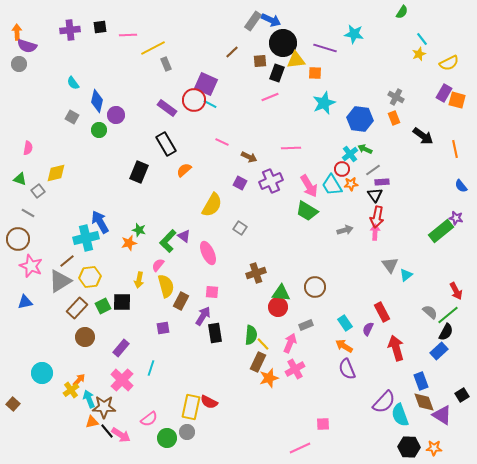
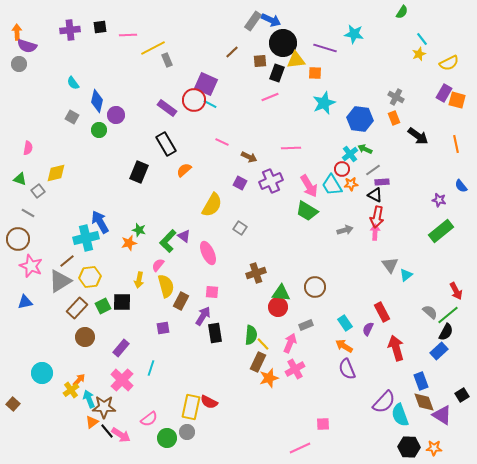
gray rectangle at (166, 64): moved 1 px right, 4 px up
black arrow at (423, 136): moved 5 px left
orange line at (455, 149): moved 1 px right, 5 px up
black triangle at (375, 195): rotated 28 degrees counterclockwise
purple star at (456, 218): moved 17 px left, 18 px up
orange triangle at (92, 422): rotated 24 degrees counterclockwise
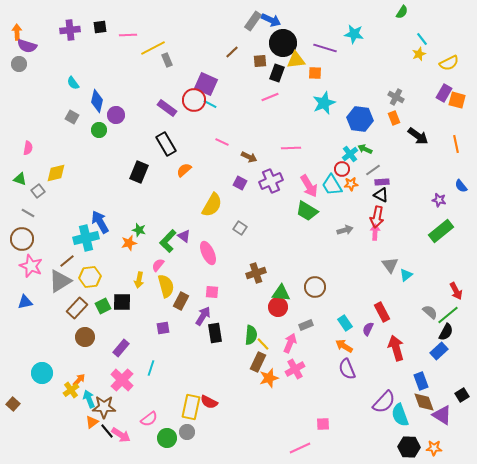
black triangle at (375, 195): moved 6 px right
brown circle at (18, 239): moved 4 px right
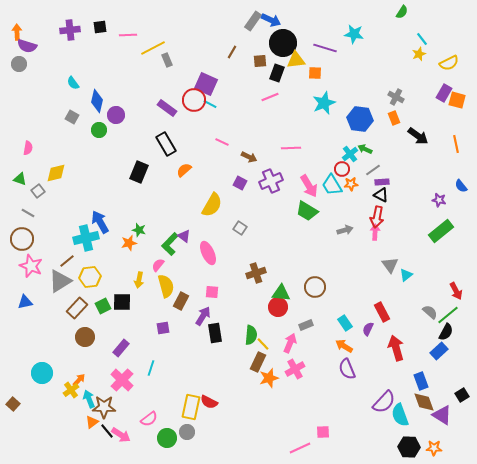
brown line at (232, 52): rotated 16 degrees counterclockwise
green L-shape at (168, 241): moved 2 px right, 3 px down
pink square at (323, 424): moved 8 px down
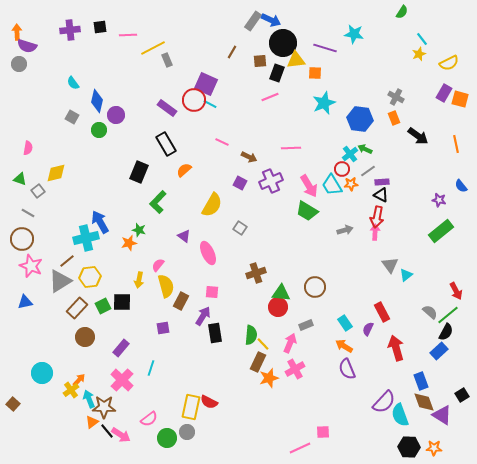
orange square at (457, 100): moved 3 px right, 1 px up
gray line at (373, 170): moved 5 px left, 1 px down
green L-shape at (170, 244): moved 12 px left, 42 px up
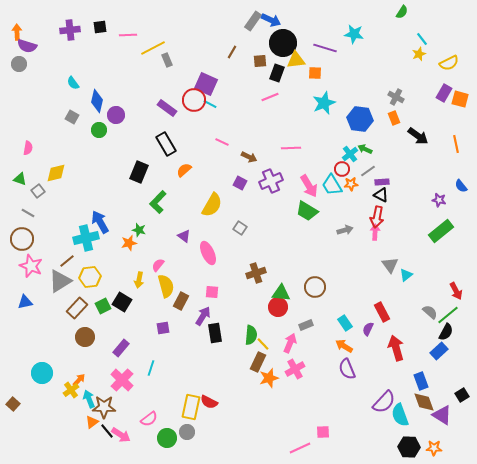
black square at (122, 302): rotated 30 degrees clockwise
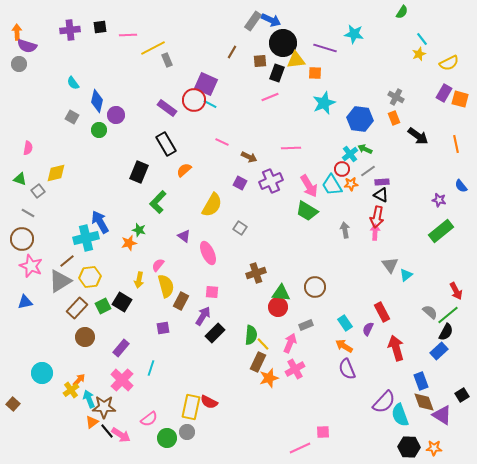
gray arrow at (345, 230): rotated 84 degrees counterclockwise
black rectangle at (215, 333): rotated 54 degrees clockwise
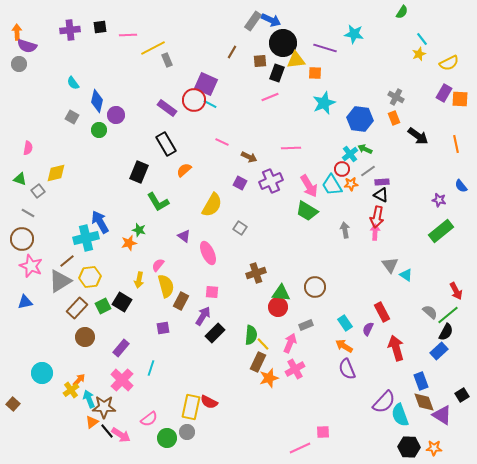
orange square at (460, 99): rotated 12 degrees counterclockwise
green L-shape at (158, 202): rotated 75 degrees counterclockwise
cyan triangle at (406, 275): rotated 48 degrees counterclockwise
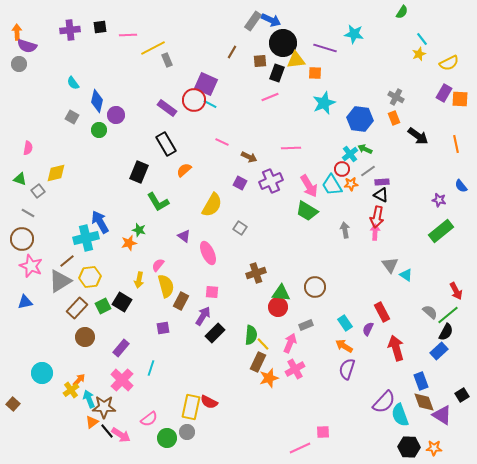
purple semicircle at (347, 369): rotated 40 degrees clockwise
